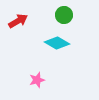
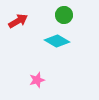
cyan diamond: moved 2 px up
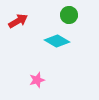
green circle: moved 5 px right
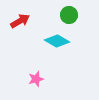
red arrow: moved 2 px right
pink star: moved 1 px left, 1 px up
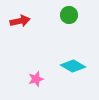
red arrow: rotated 18 degrees clockwise
cyan diamond: moved 16 px right, 25 px down
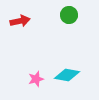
cyan diamond: moved 6 px left, 9 px down; rotated 20 degrees counterclockwise
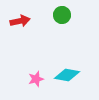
green circle: moved 7 px left
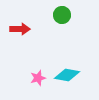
red arrow: moved 8 px down; rotated 12 degrees clockwise
pink star: moved 2 px right, 1 px up
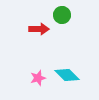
red arrow: moved 19 px right
cyan diamond: rotated 35 degrees clockwise
